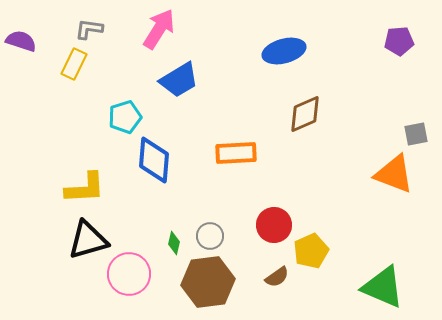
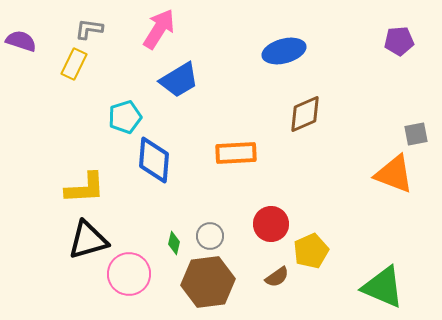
red circle: moved 3 px left, 1 px up
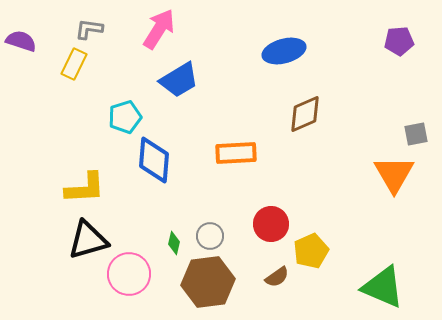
orange triangle: rotated 39 degrees clockwise
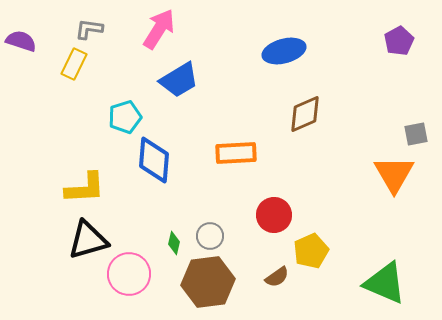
purple pentagon: rotated 24 degrees counterclockwise
red circle: moved 3 px right, 9 px up
green triangle: moved 2 px right, 4 px up
